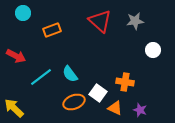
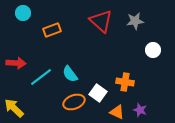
red triangle: moved 1 px right
red arrow: moved 7 px down; rotated 24 degrees counterclockwise
orange triangle: moved 2 px right, 4 px down
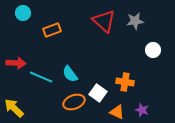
red triangle: moved 3 px right
cyan line: rotated 60 degrees clockwise
purple star: moved 2 px right
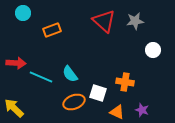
white square: rotated 18 degrees counterclockwise
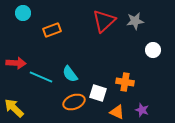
red triangle: rotated 35 degrees clockwise
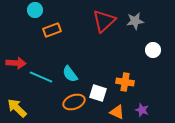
cyan circle: moved 12 px right, 3 px up
yellow arrow: moved 3 px right
